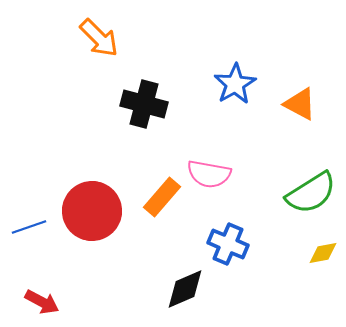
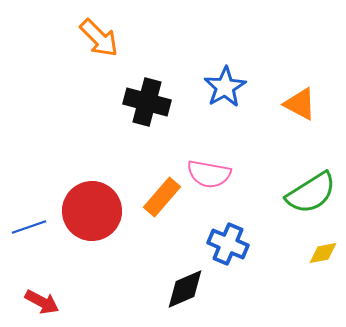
blue star: moved 10 px left, 3 px down
black cross: moved 3 px right, 2 px up
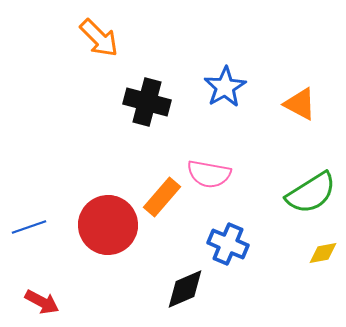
red circle: moved 16 px right, 14 px down
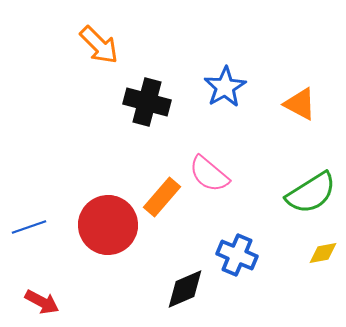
orange arrow: moved 7 px down
pink semicircle: rotated 30 degrees clockwise
blue cross: moved 9 px right, 11 px down
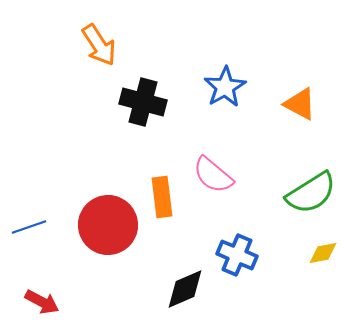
orange arrow: rotated 12 degrees clockwise
black cross: moved 4 px left
pink semicircle: moved 4 px right, 1 px down
orange rectangle: rotated 48 degrees counterclockwise
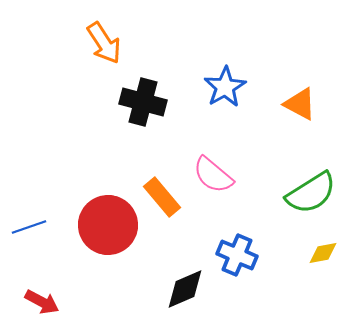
orange arrow: moved 5 px right, 2 px up
orange rectangle: rotated 33 degrees counterclockwise
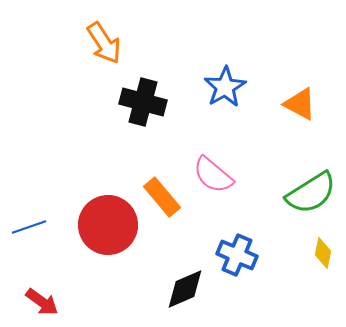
yellow diamond: rotated 68 degrees counterclockwise
red arrow: rotated 8 degrees clockwise
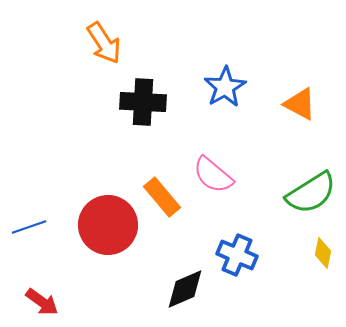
black cross: rotated 12 degrees counterclockwise
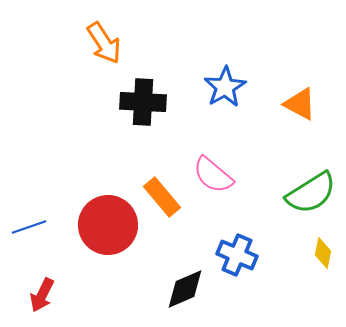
red arrow: moved 7 px up; rotated 80 degrees clockwise
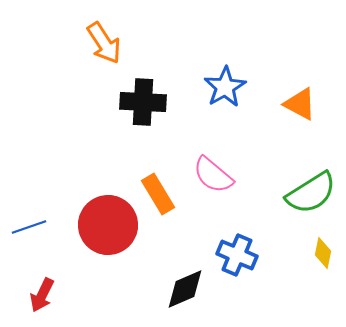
orange rectangle: moved 4 px left, 3 px up; rotated 9 degrees clockwise
